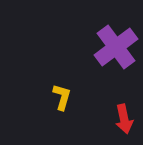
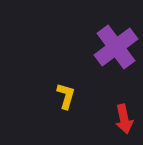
yellow L-shape: moved 4 px right, 1 px up
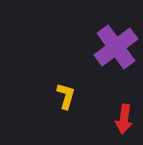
red arrow: rotated 20 degrees clockwise
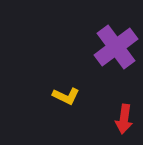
yellow L-shape: rotated 100 degrees clockwise
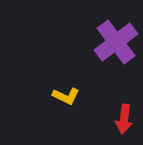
purple cross: moved 5 px up
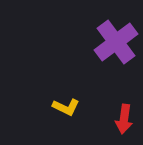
yellow L-shape: moved 11 px down
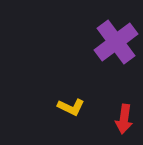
yellow L-shape: moved 5 px right
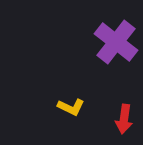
purple cross: rotated 15 degrees counterclockwise
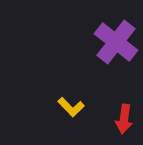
yellow L-shape: rotated 20 degrees clockwise
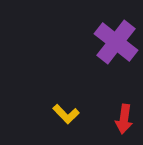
yellow L-shape: moved 5 px left, 7 px down
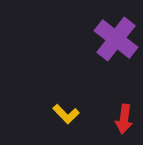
purple cross: moved 3 px up
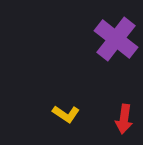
yellow L-shape: rotated 12 degrees counterclockwise
